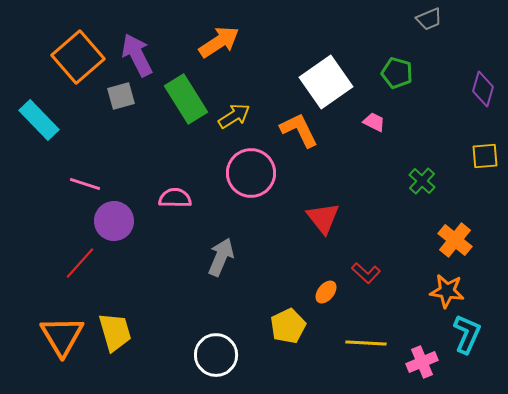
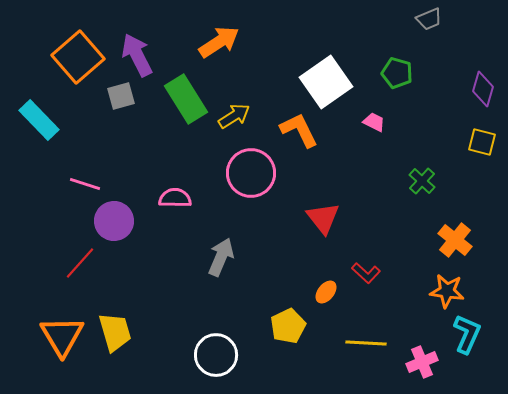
yellow square: moved 3 px left, 14 px up; rotated 20 degrees clockwise
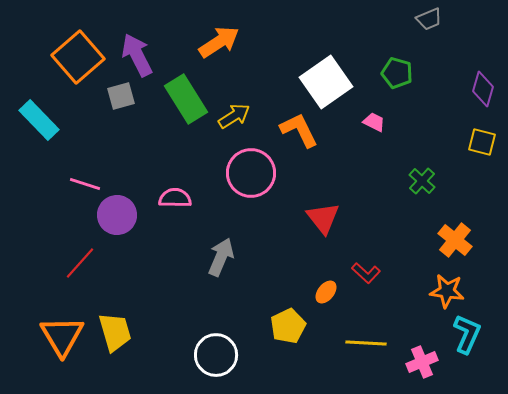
purple circle: moved 3 px right, 6 px up
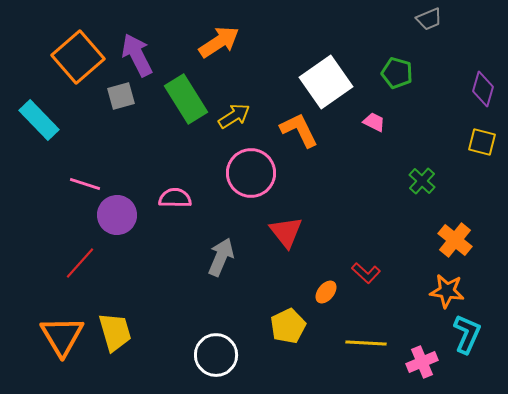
red triangle: moved 37 px left, 14 px down
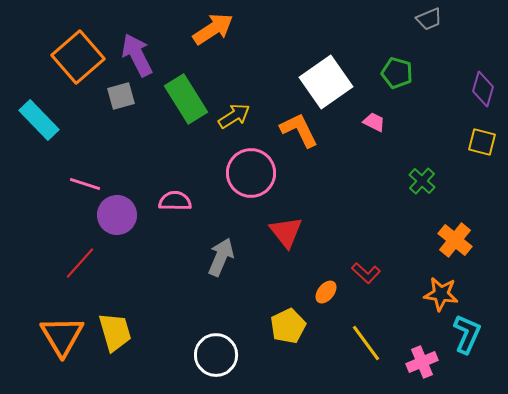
orange arrow: moved 6 px left, 13 px up
pink semicircle: moved 3 px down
orange star: moved 6 px left, 3 px down
yellow line: rotated 51 degrees clockwise
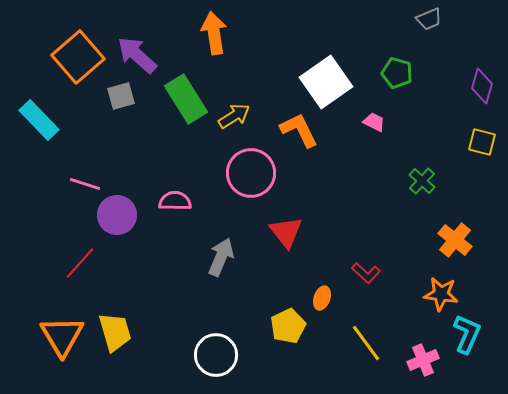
orange arrow: moved 1 px right, 4 px down; rotated 66 degrees counterclockwise
purple arrow: rotated 21 degrees counterclockwise
purple diamond: moved 1 px left, 3 px up
orange ellipse: moved 4 px left, 6 px down; rotated 20 degrees counterclockwise
pink cross: moved 1 px right, 2 px up
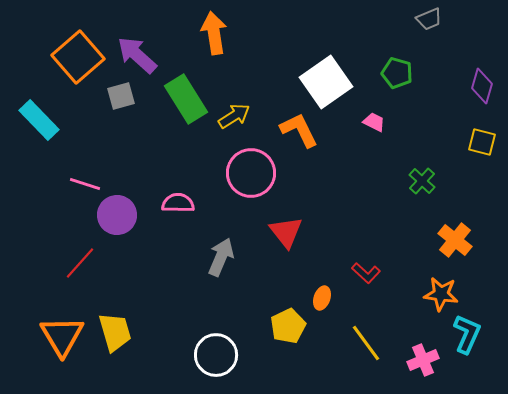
pink semicircle: moved 3 px right, 2 px down
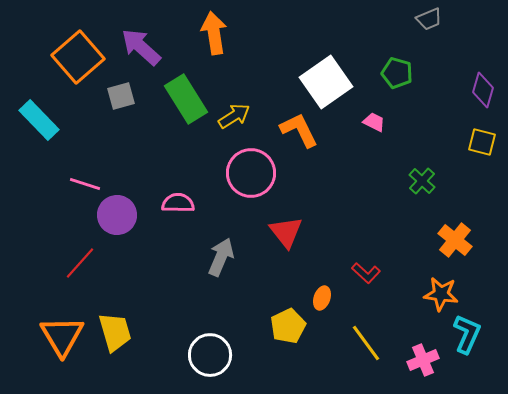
purple arrow: moved 4 px right, 8 px up
purple diamond: moved 1 px right, 4 px down
white circle: moved 6 px left
